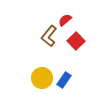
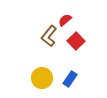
blue rectangle: moved 6 px right, 1 px up
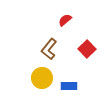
brown L-shape: moved 13 px down
red square: moved 11 px right, 8 px down
blue rectangle: moved 1 px left, 7 px down; rotated 56 degrees clockwise
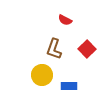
red semicircle: rotated 112 degrees counterclockwise
brown L-shape: moved 5 px right; rotated 20 degrees counterclockwise
yellow circle: moved 3 px up
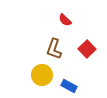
red semicircle: rotated 16 degrees clockwise
blue rectangle: rotated 28 degrees clockwise
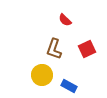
red square: rotated 18 degrees clockwise
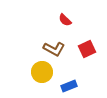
brown L-shape: rotated 80 degrees counterclockwise
yellow circle: moved 3 px up
blue rectangle: rotated 49 degrees counterclockwise
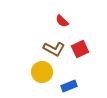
red semicircle: moved 3 px left, 1 px down
red square: moved 7 px left
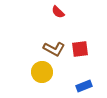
red semicircle: moved 4 px left, 9 px up
red square: rotated 18 degrees clockwise
blue rectangle: moved 15 px right
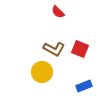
red square: rotated 30 degrees clockwise
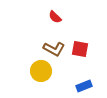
red semicircle: moved 3 px left, 5 px down
red square: rotated 12 degrees counterclockwise
yellow circle: moved 1 px left, 1 px up
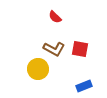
yellow circle: moved 3 px left, 2 px up
